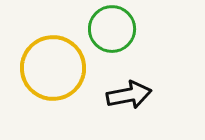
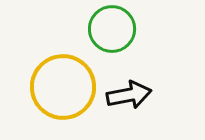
yellow circle: moved 10 px right, 19 px down
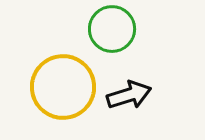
black arrow: rotated 6 degrees counterclockwise
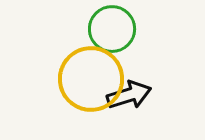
yellow circle: moved 28 px right, 8 px up
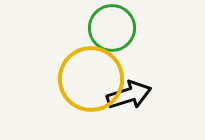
green circle: moved 1 px up
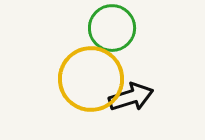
black arrow: moved 2 px right, 2 px down
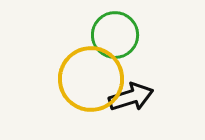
green circle: moved 3 px right, 7 px down
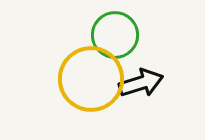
black arrow: moved 10 px right, 14 px up
